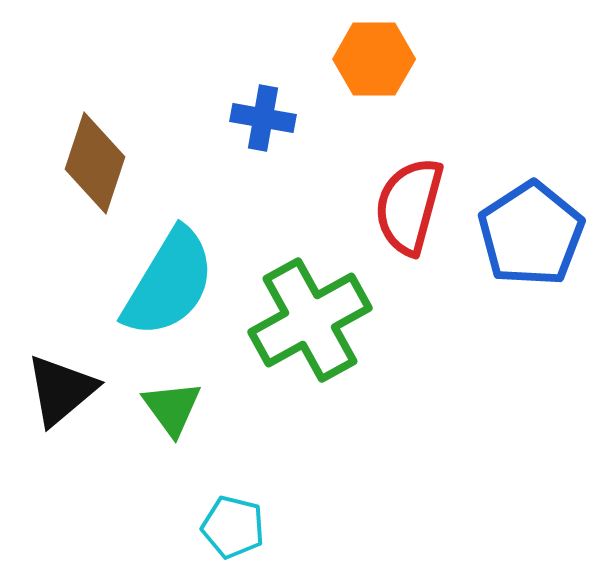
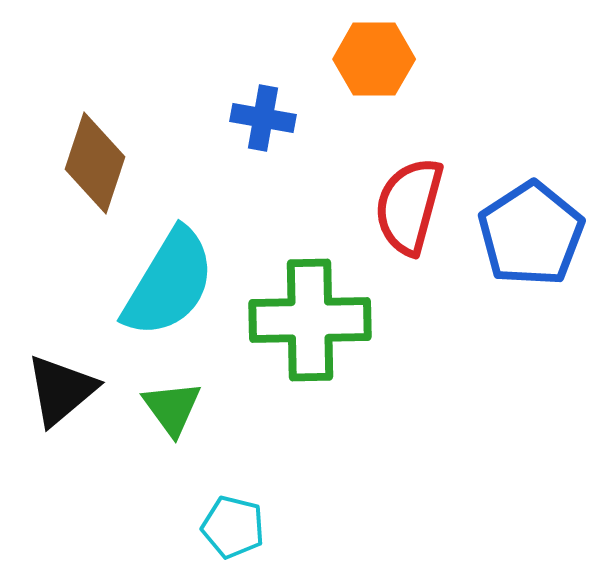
green cross: rotated 28 degrees clockwise
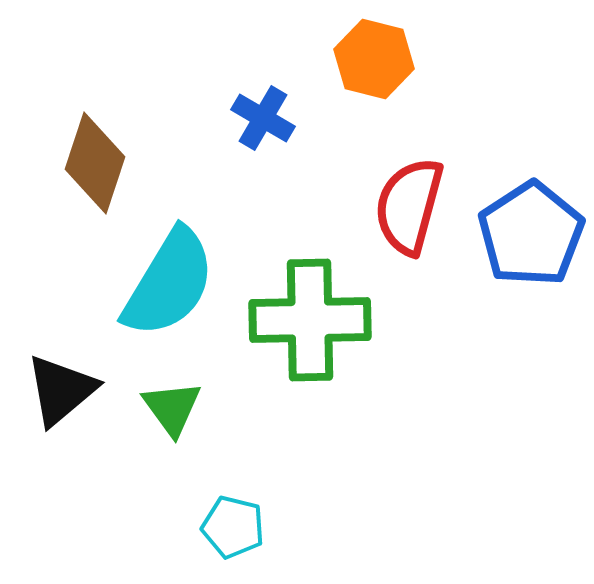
orange hexagon: rotated 14 degrees clockwise
blue cross: rotated 20 degrees clockwise
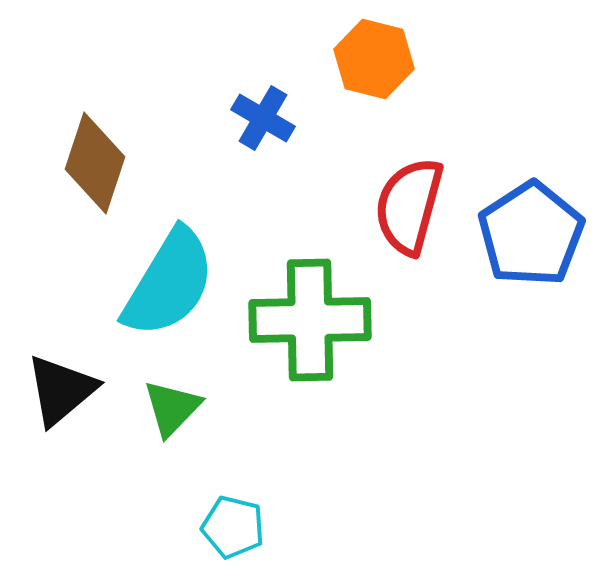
green triangle: rotated 20 degrees clockwise
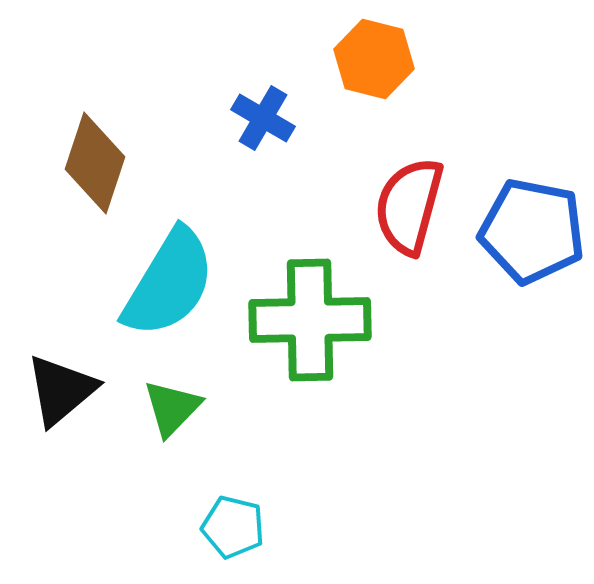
blue pentagon: moved 1 px right, 3 px up; rotated 28 degrees counterclockwise
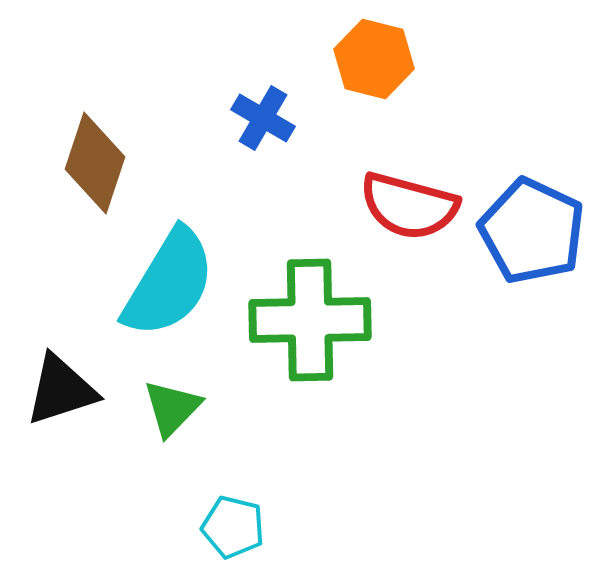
red semicircle: rotated 90 degrees counterclockwise
blue pentagon: rotated 14 degrees clockwise
black triangle: rotated 22 degrees clockwise
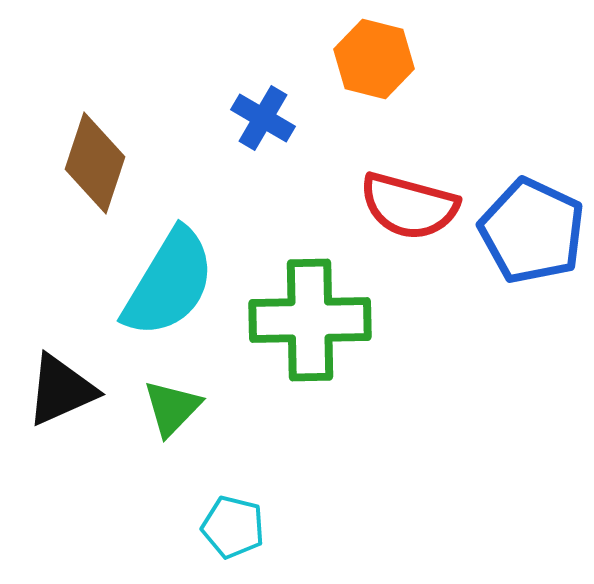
black triangle: rotated 6 degrees counterclockwise
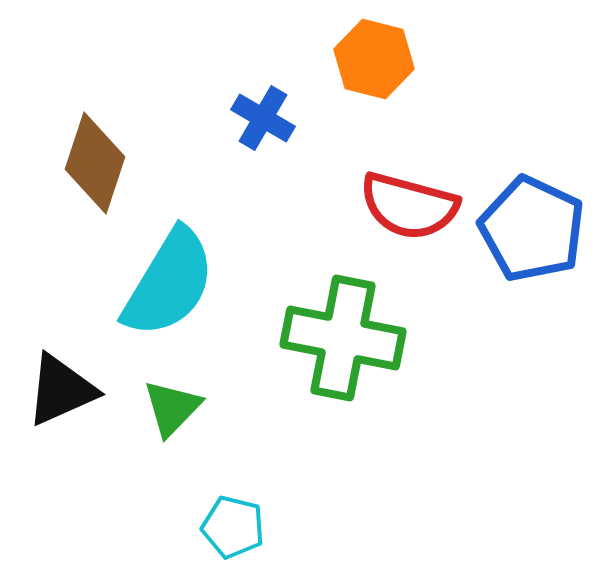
blue pentagon: moved 2 px up
green cross: moved 33 px right, 18 px down; rotated 12 degrees clockwise
